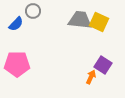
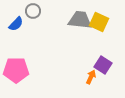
pink pentagon: moved 1 px left, 6 px down
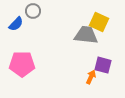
gray trapezoid: moved 6 px right, 15 px down
purple square: rotated 18 degrees counterclockwise
pink pentagon: moved 6 px right, 6 px up
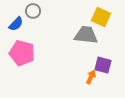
yellow square: moved 2 px right, 5 px up
pink pentagon: moved 11 px up; rotated 15 degrees clockwise
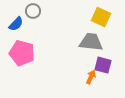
gray trapezoid: moved 5 px right, 7 px down
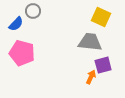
gray trapezoid: moved 1 px left
purple square: rotated 30 degrees counterclockwise
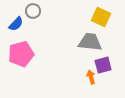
pink pentagon: moved 1 px left, 1 px down; rotated 30 degrees counterclockwise
orange arrow: rotated 40 degrees counterclockwise
